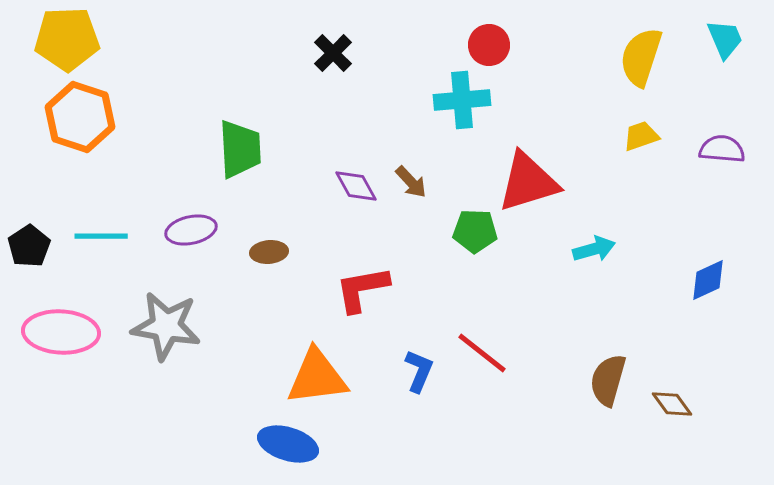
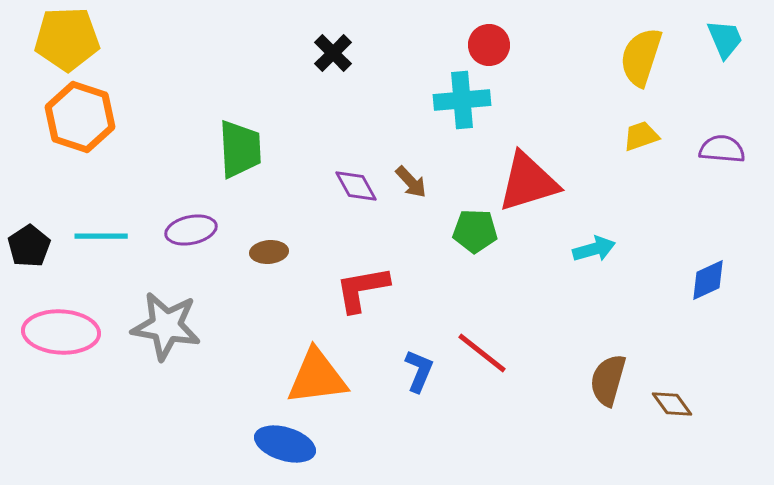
blue ellipse: moved 3 px left
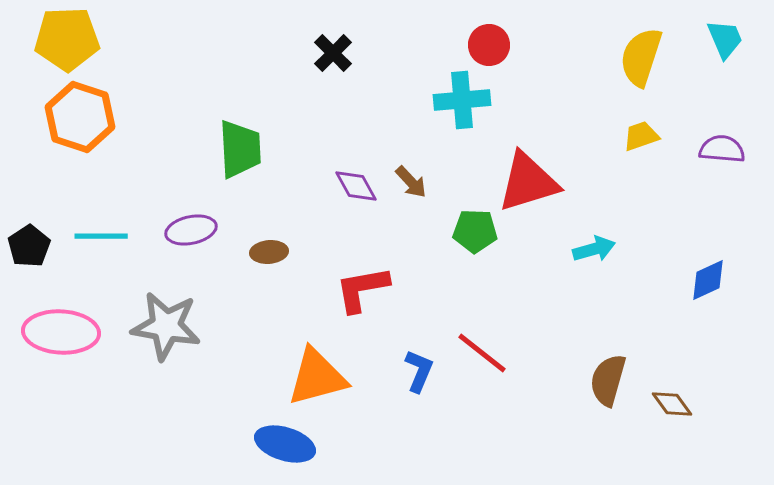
orange triangle: rotated 8 degrees counterclockwise
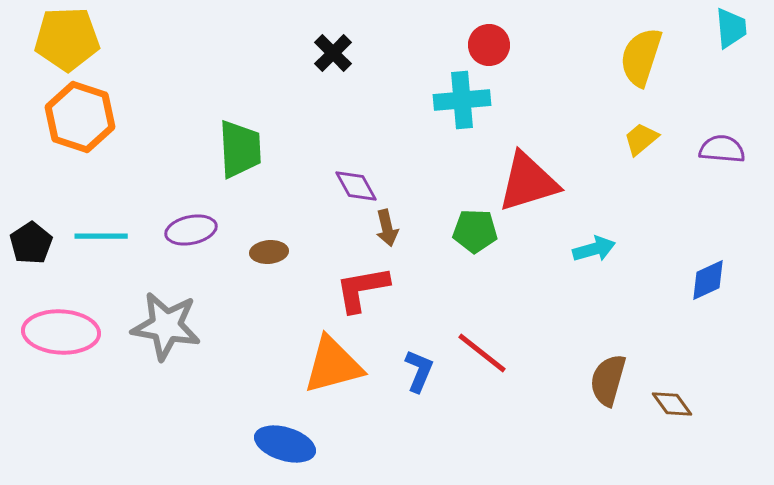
cyan trapezoid: moved 6 px right, 11 px up; rotated 18 degrees clockwise
yellow trapezoid: moved 3 px down; rotated 21 degrees counterclockwise
brown arrow: moved 24 px left, 46 px down; rotated 30 degrees clockwise
black pentagon: moved 2 px right, 3 px up
orange triangle: moved 16 px right, 12 px up
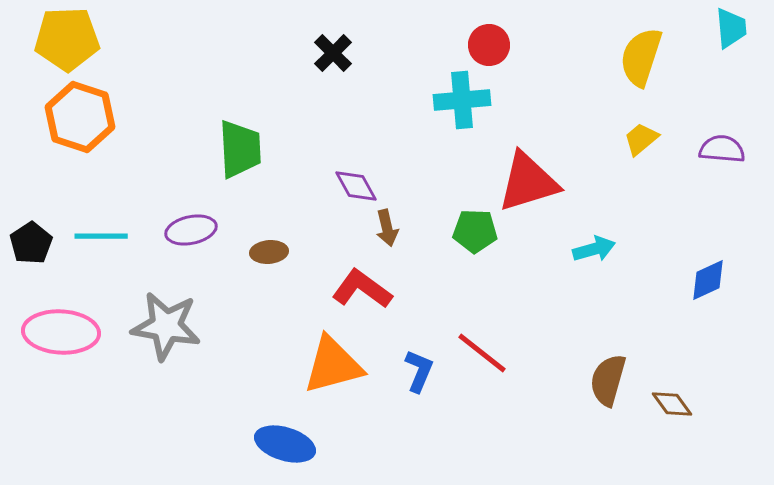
red L-shape: rotated 46 degrees clockwise
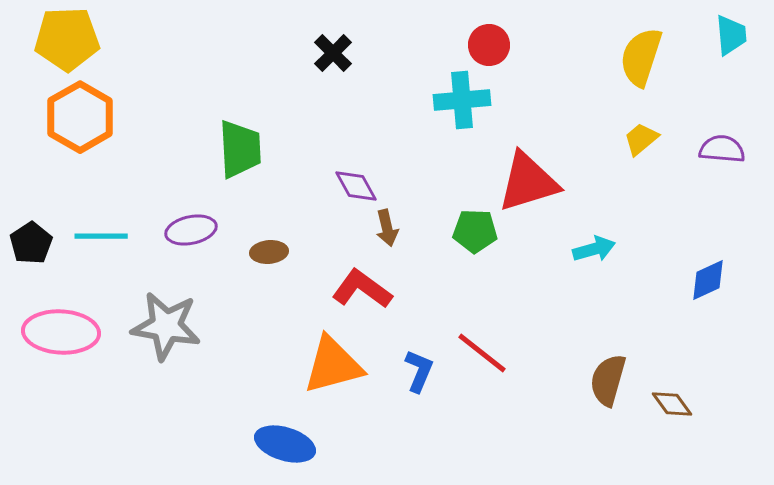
cyan trapezoid: moved 7 px down
orange hexagon: rotated 12 degrees clockwise
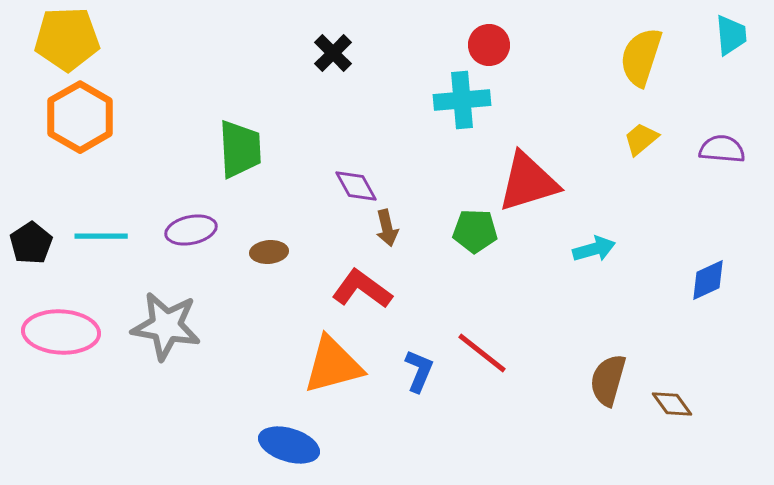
blue ellipse: moved 4 px right, 1 px down
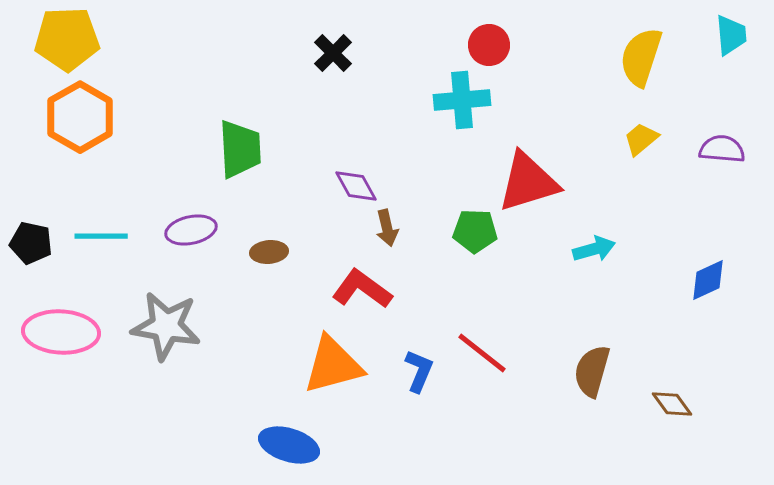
black pentagon: rotated 27 degrees counterclockwise
brown semicircle: moved 16 px left, 9 px up
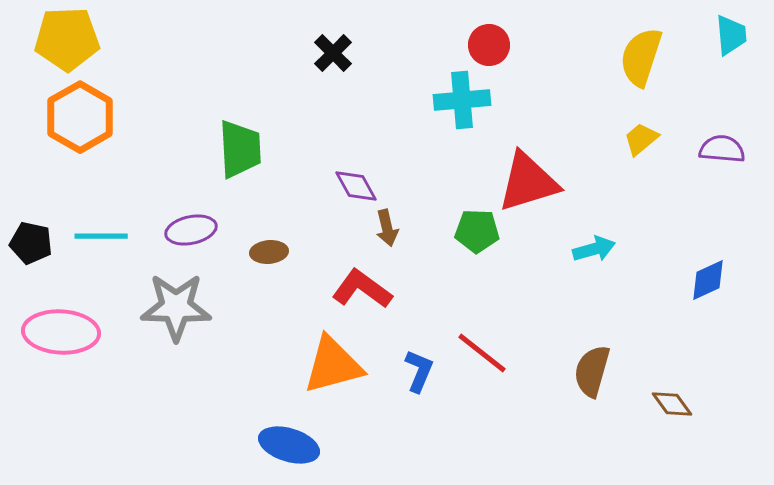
green pentagon: moved 2 px right
gray star: moved 10 px right, 19 px up; rotated 8 degrees counterclockwise
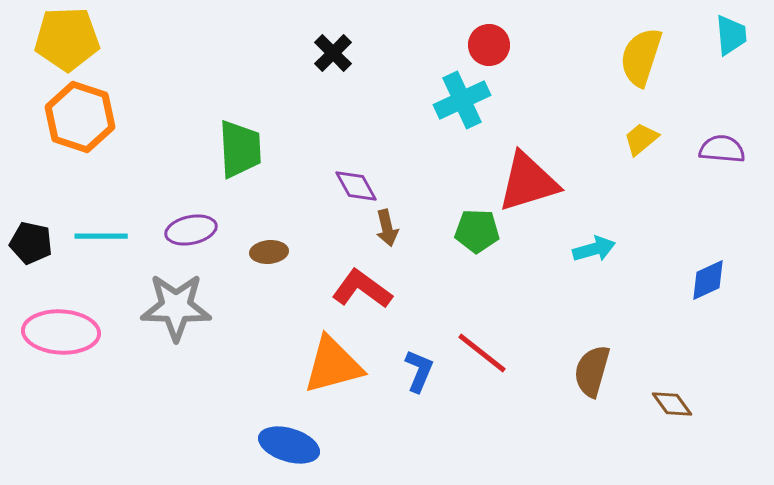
cyan cross: rotated 20 degrees counterclockwise
orange hexagon: rotated 12 degrees counterclockwise
